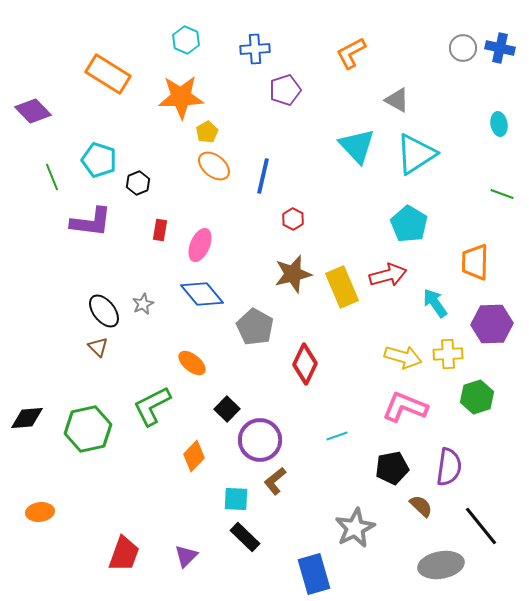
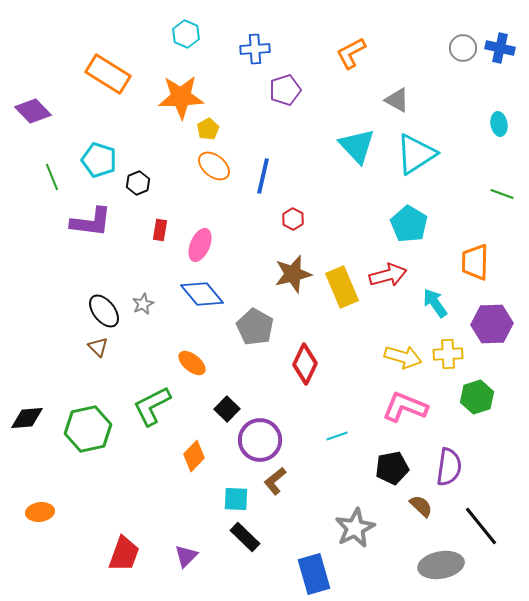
cyan hexagon at (186, 40): moved 6 px up
yellow pentagon at (207, 132): moved 1 px right, 3 px up
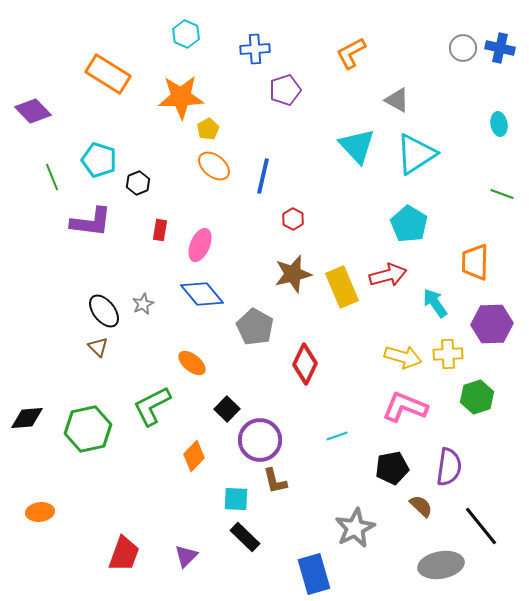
brown L-shape at (275, 481): rotated 64 degrees counterclockwise
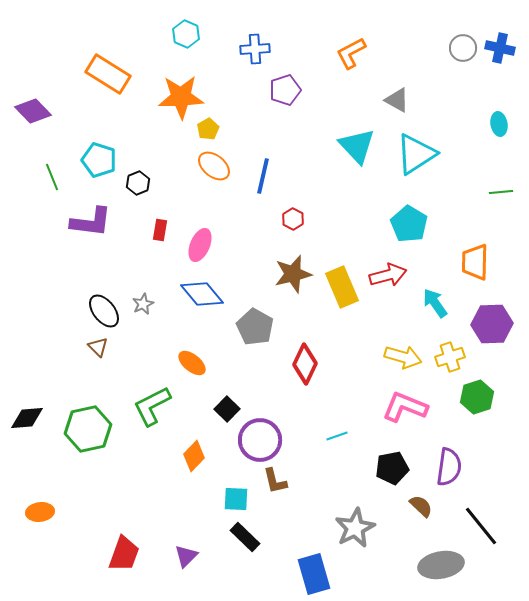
green line at (502, 194): moved 1 px left, 2 px up; rotated 25 degrees counterclockwise
yellow cross at (448, 354): moved 2 px right, 3 px down; rotated 16 degrees counterclockwise
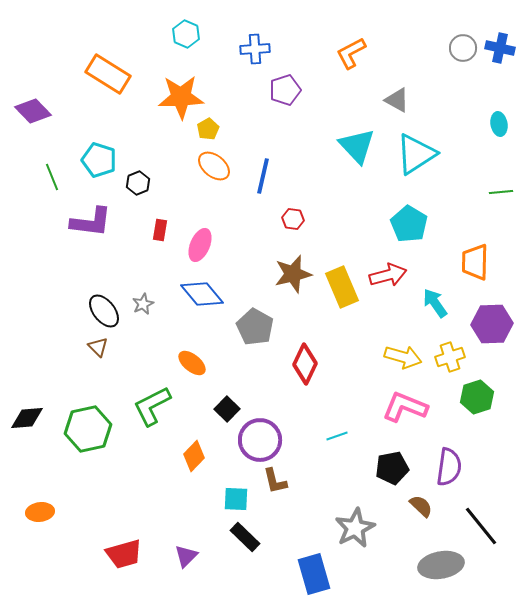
red hexagon at (293, 219): rotated 20 degrees counterclockwise
red trapezoid at (124, 554): rotated 54 degrees clockwise
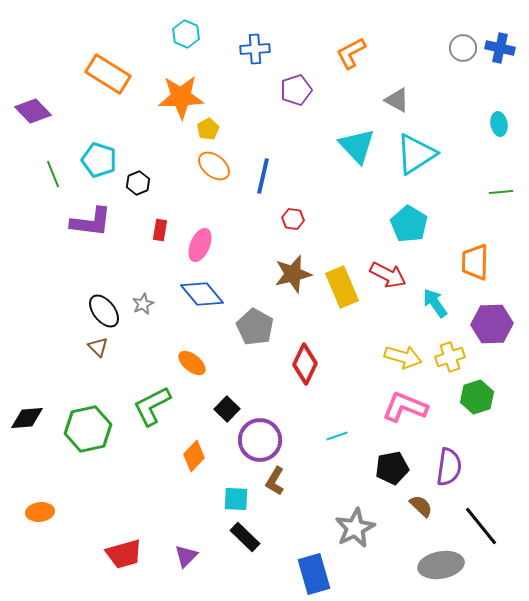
purple pentagon at (285, 90): moved 11 px right
green line at (52, 177): moved 1 px right, 3 px up
red arrow at (388, 275): rotated 42 degrees clockwise
brown L-shape at (275, 481): rotated 44 degrees clockwise
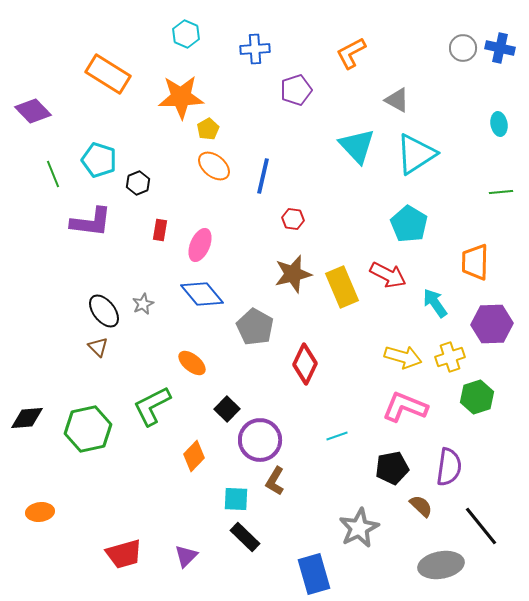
gray star at (355, 528): moved 4 px right
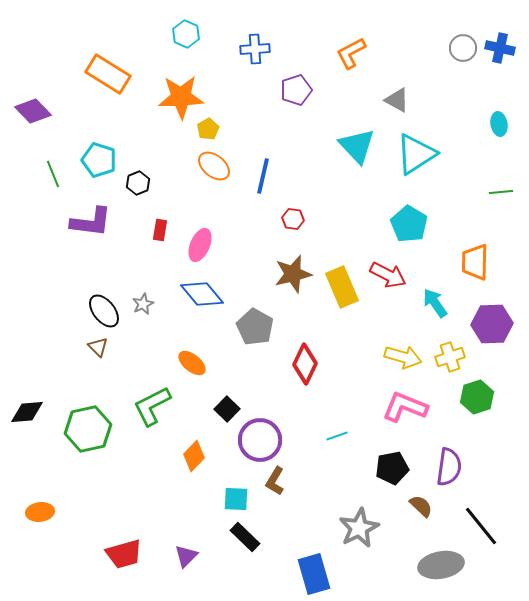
black diamond at (27, 418): moved 6 px up
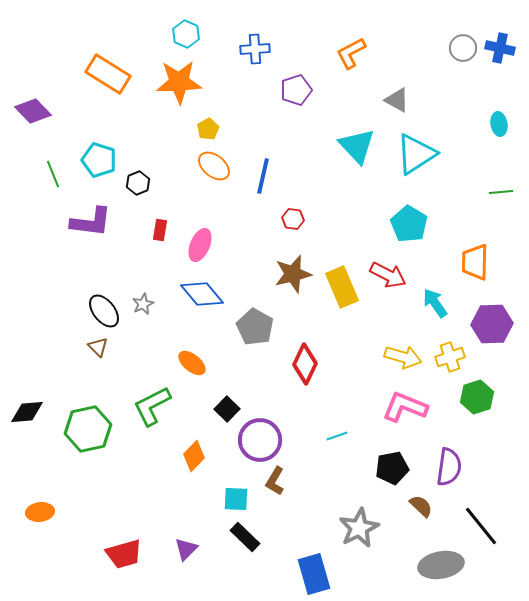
orange star at (181, 97): moved 2 px left, 15 px up
purple triangle at (186, 556): moved 7 px up
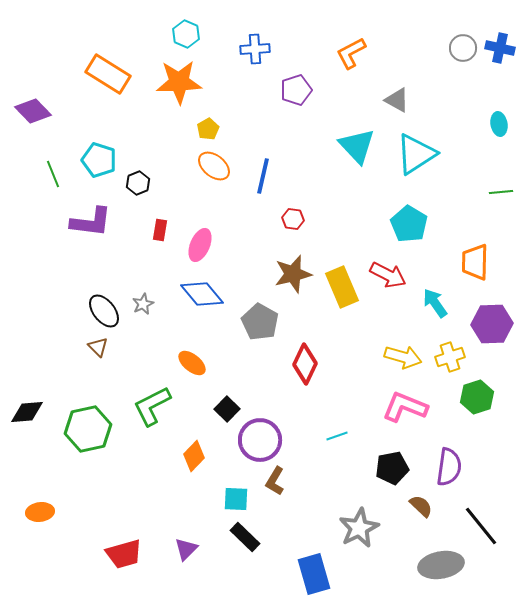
gray pentagon at (255, 327): moved 5 px right, 5 px up
